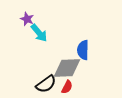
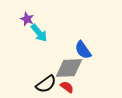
blue semicircle: rotated 36 degrees counterclockwise
gray diamond: moved 2 px right
red semicircle: rotated 80 degrees counterclockwise
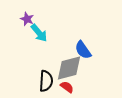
gray diamond: rotated 12 degrees counterclockwise
black semicircle: moved 3 px up; rotated 50 degrees counterclockwise
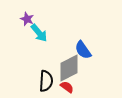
gray diamond: rotated 12 degrees counterclockwise
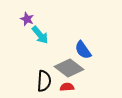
cyan arrow: moved 1 px right, 2 px down
gray diamond: rotated 64 degrees clockwise
black semicircle: moved 2 px left
red semicircle: rotated 40 degrees counterclockwise
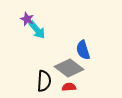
cyan arrow: moved 3 px left, 5 px up
blue semicircle: rotated 18 degrees clockwise
red semicircle: moved 2 px right
